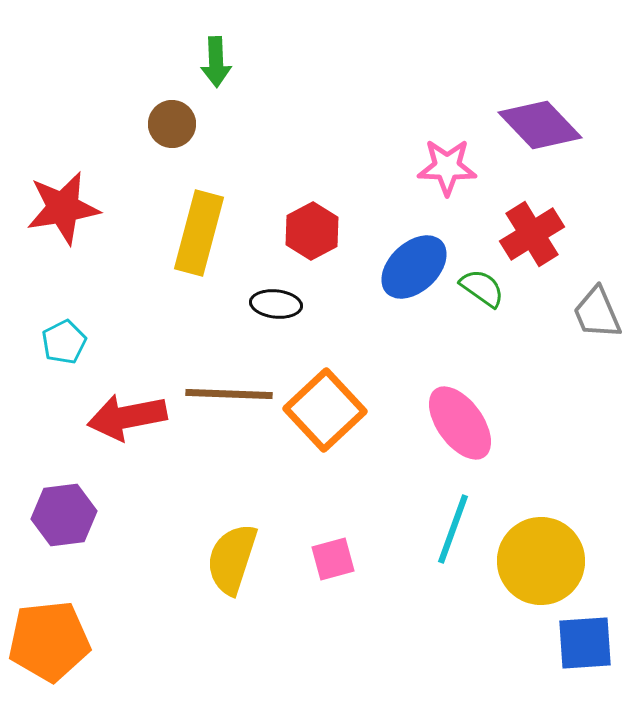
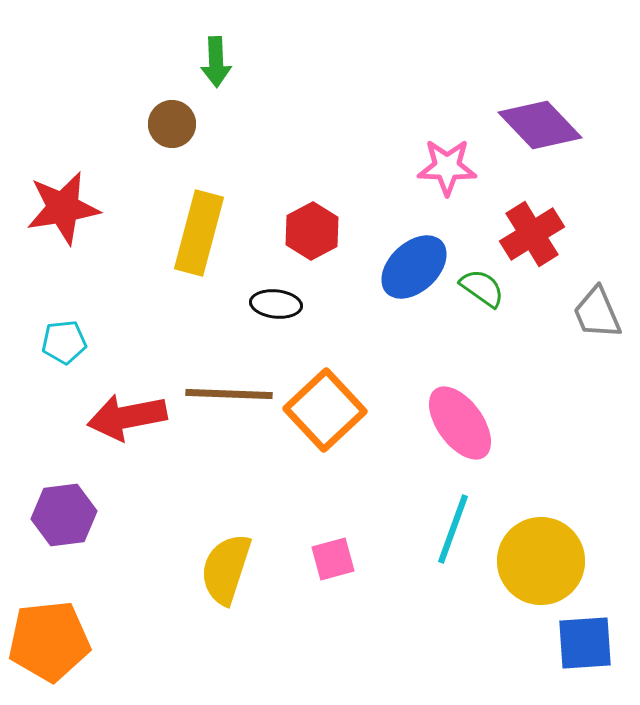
cyan pentagon: rotated 21 degrees clockwise
yellow semicircle: moved 6 px left, 10 px down
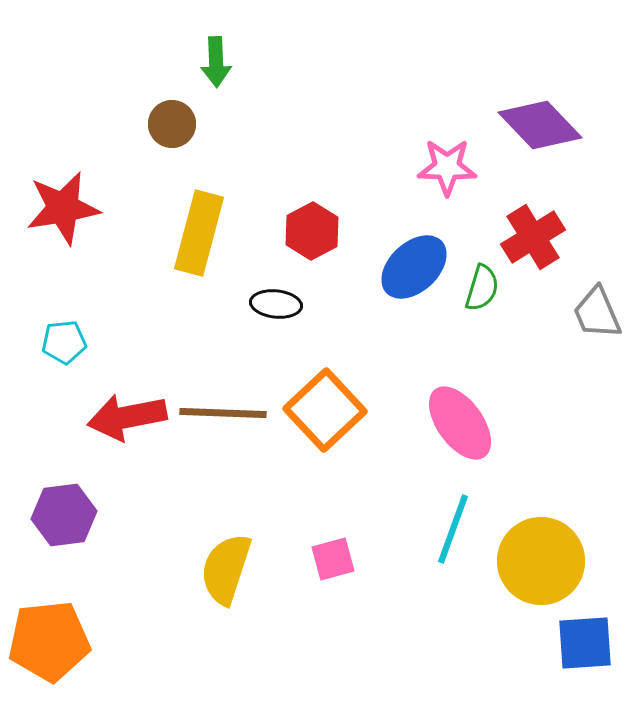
red cross: moved 1 px right, 3 px down
green semicircle: rotated 72 degrees clockwise
brown line: moved 6 px left, 19 px down
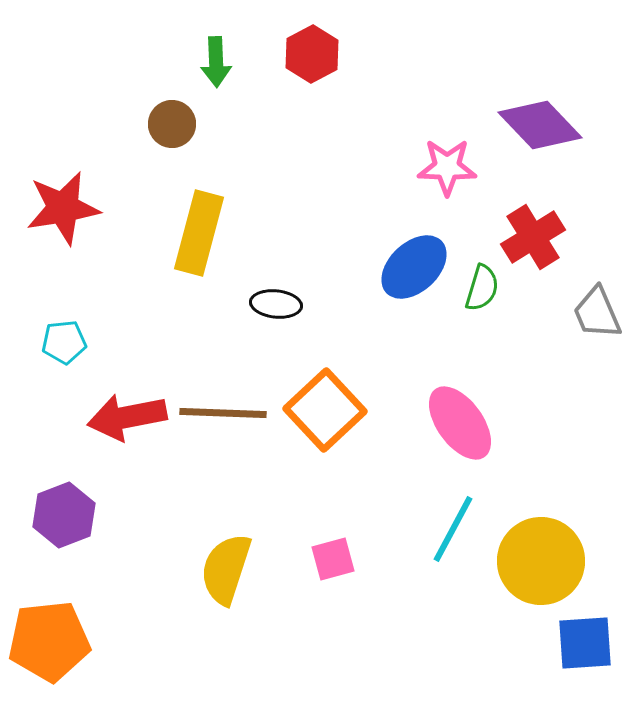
red hexagon: moved 177 px up
purple hexagon: rotated 14 degrees counterclockwise
cyan line: rotated 8 degrees clockwise
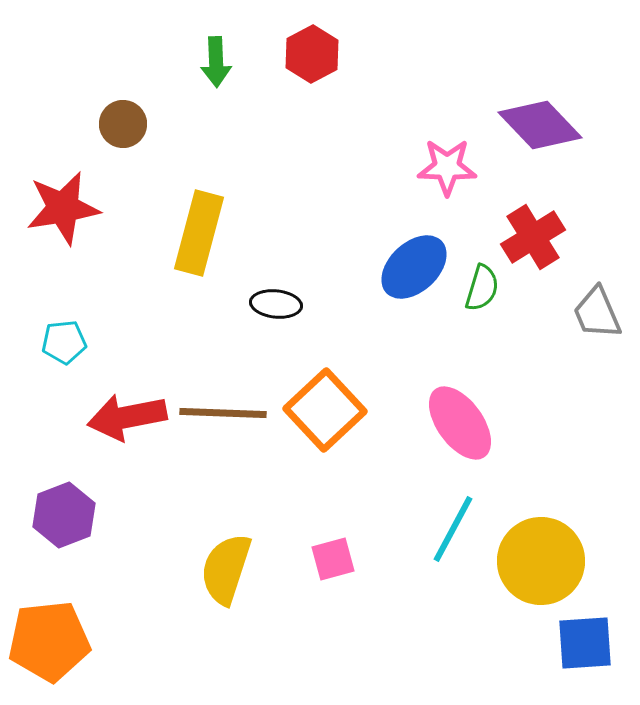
brown circle: moved 49 px left
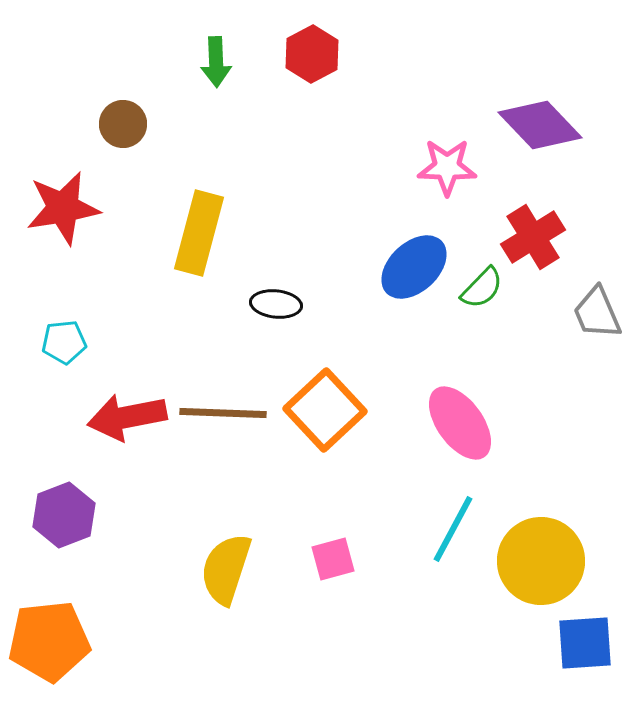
green semicircle: rotated 27 degrees clockwise
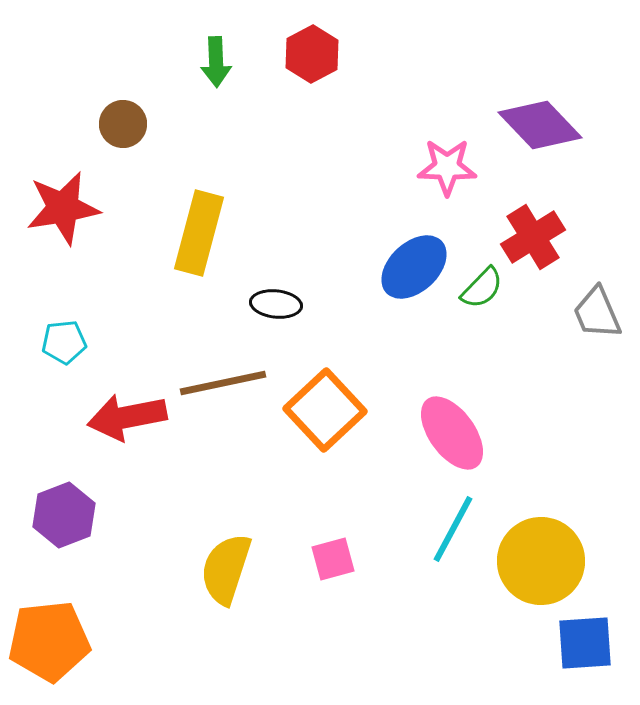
brown line: moved 30 px up; rotated 14 degrees counterclockwise
pink ellipse: moved 8 px left, 10 px down
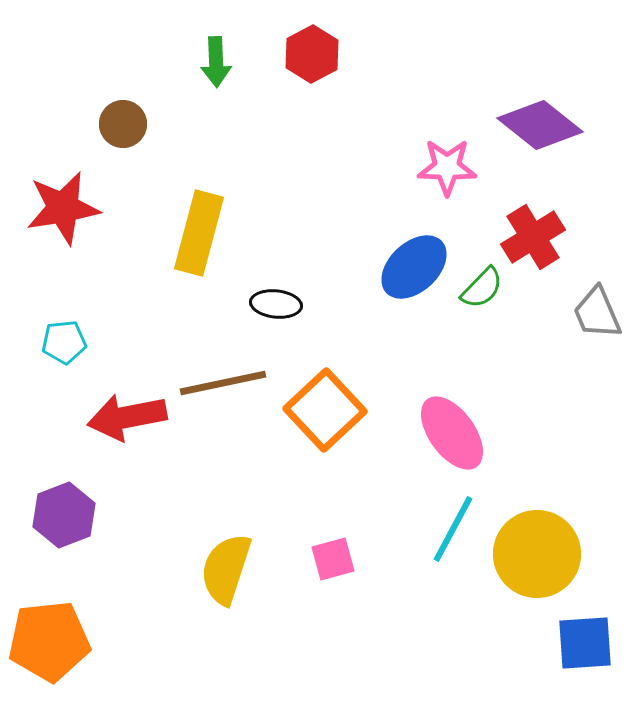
purple diamond: rotated 8 degrees counterclockwise
yellow circle: moved 4 px left, 7 px up
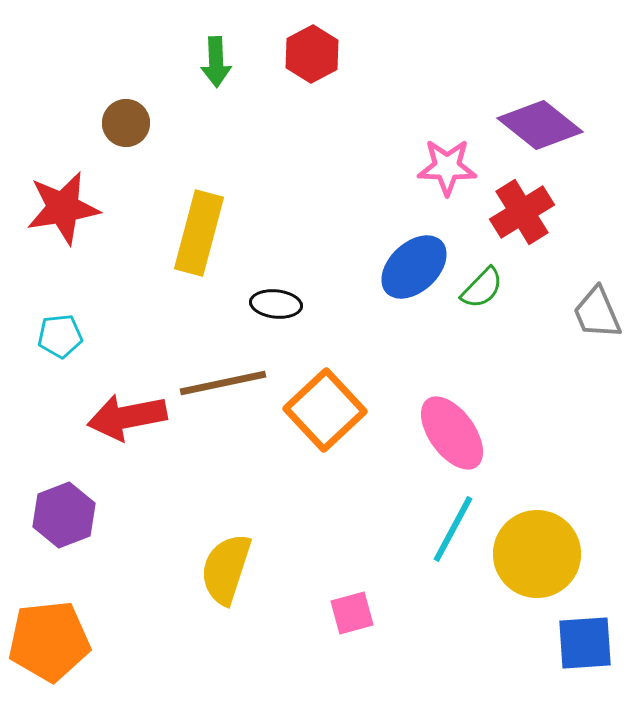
brown circle: moved 3 px right, 1 px up
red cross: moved 11 px left, 25 px up
cyan pentagon: moved 4 px left, 6 px up
pink square: moved 19 px right, 54 px down
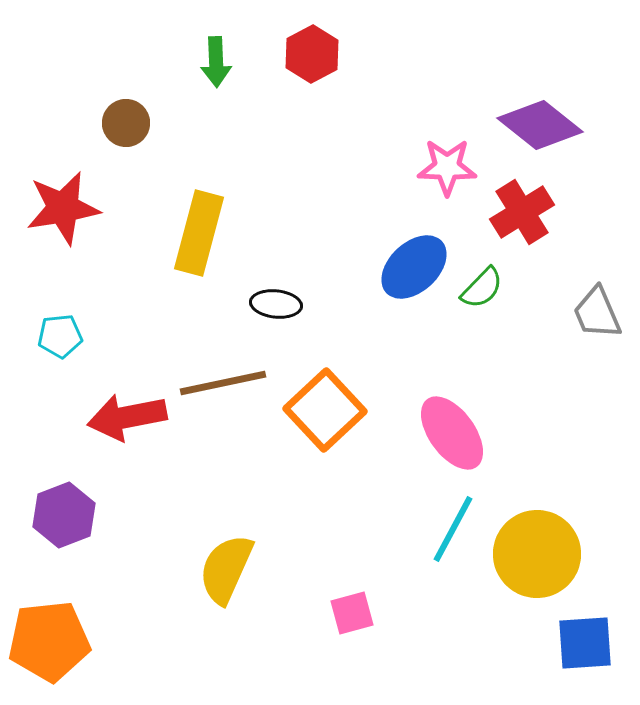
yellow semicircle: rotated 6 degrees clockwise
